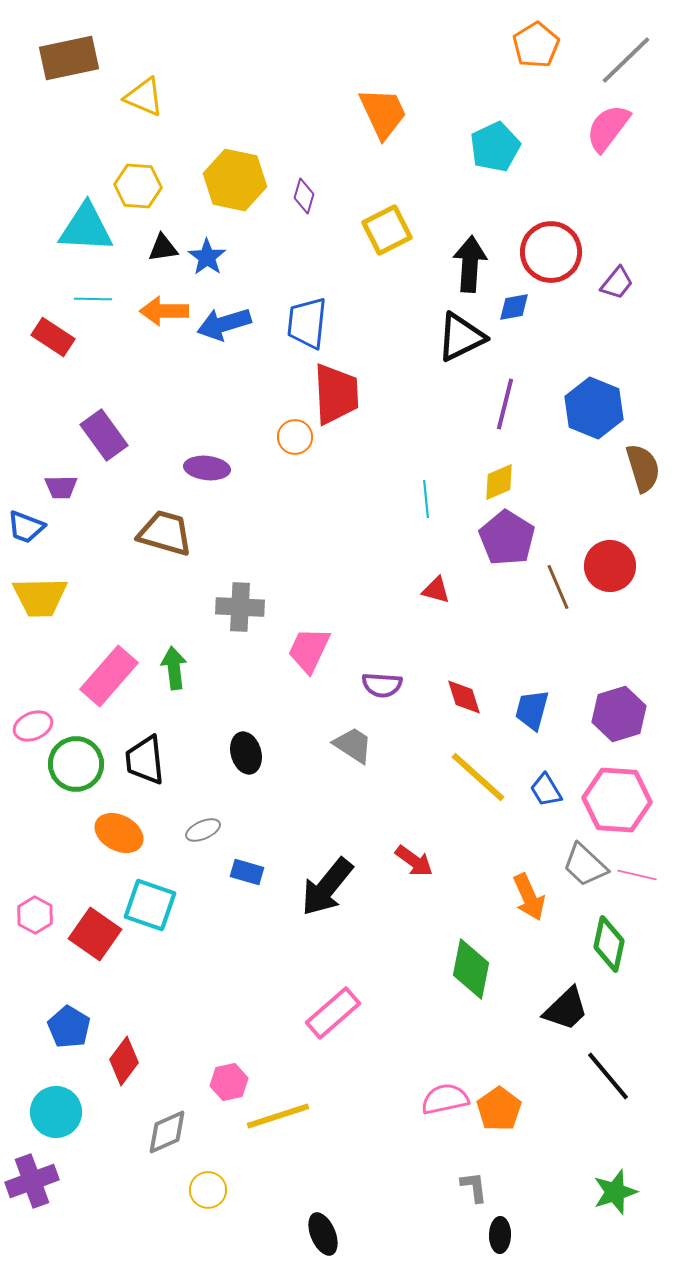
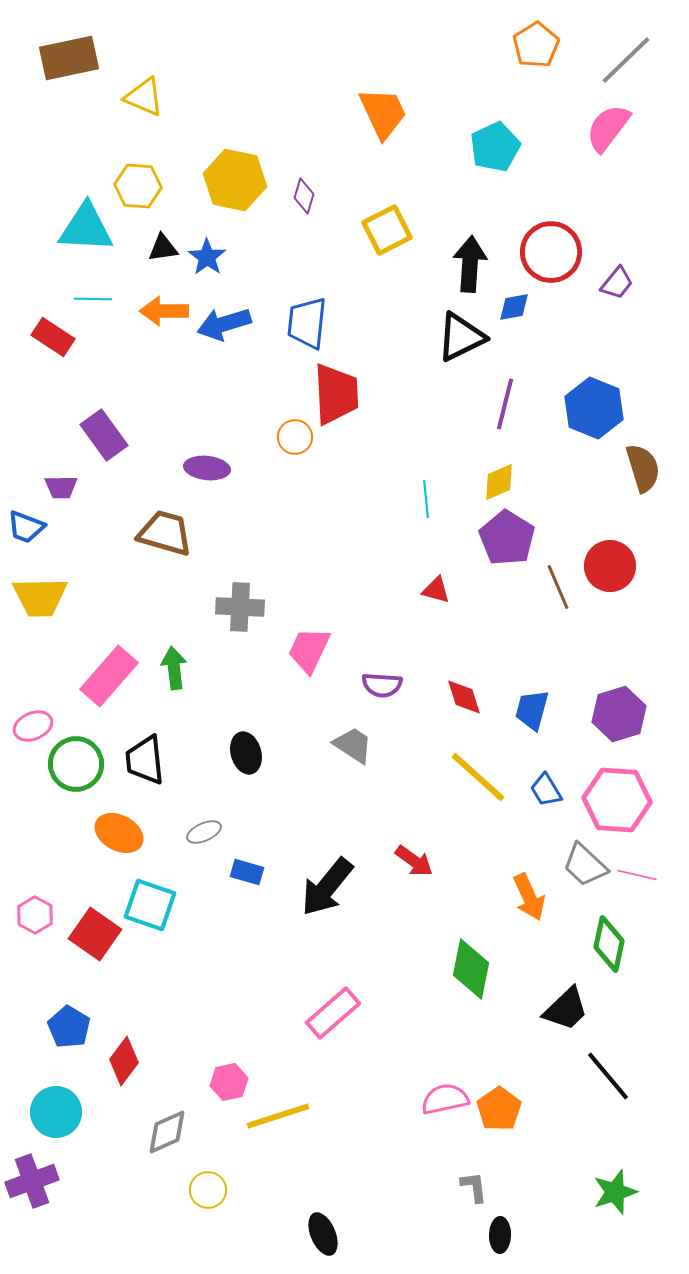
gray ellipse at (203, 830): moved 1 px right, 2 px down
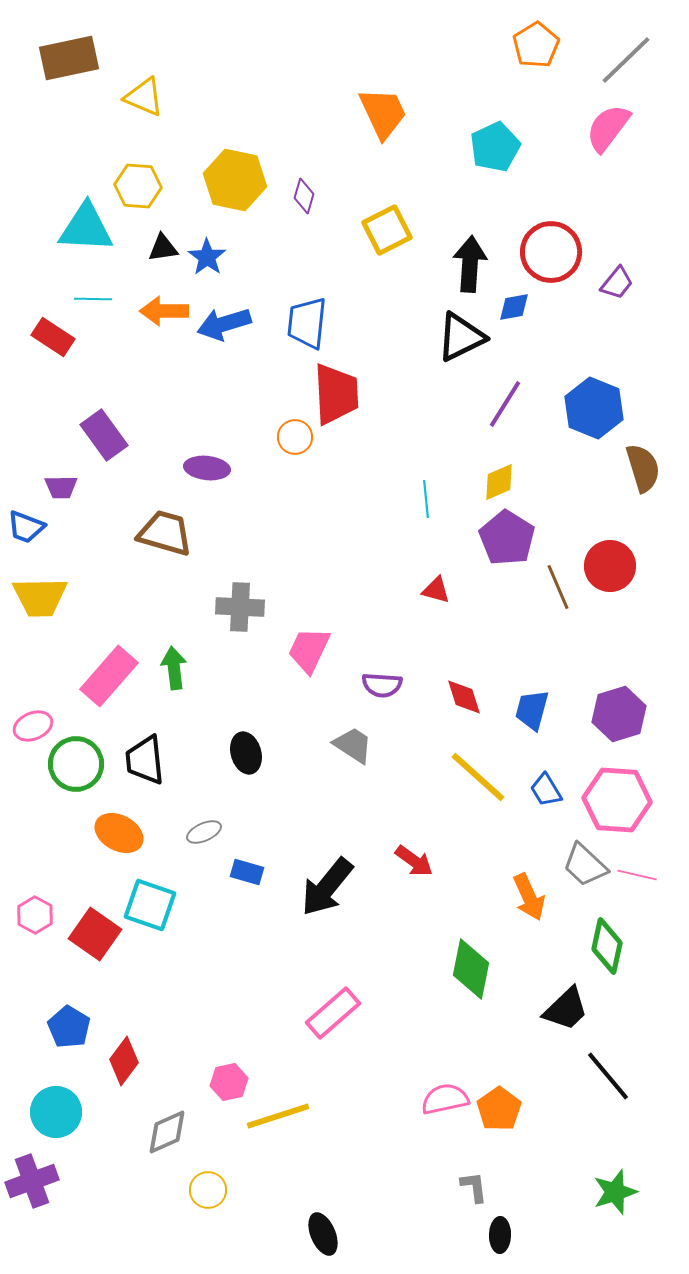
purple line at (505, 404): rotated 18 degrees clockwise
green diamond at (609, 944): moved 2 px left, 2 px down
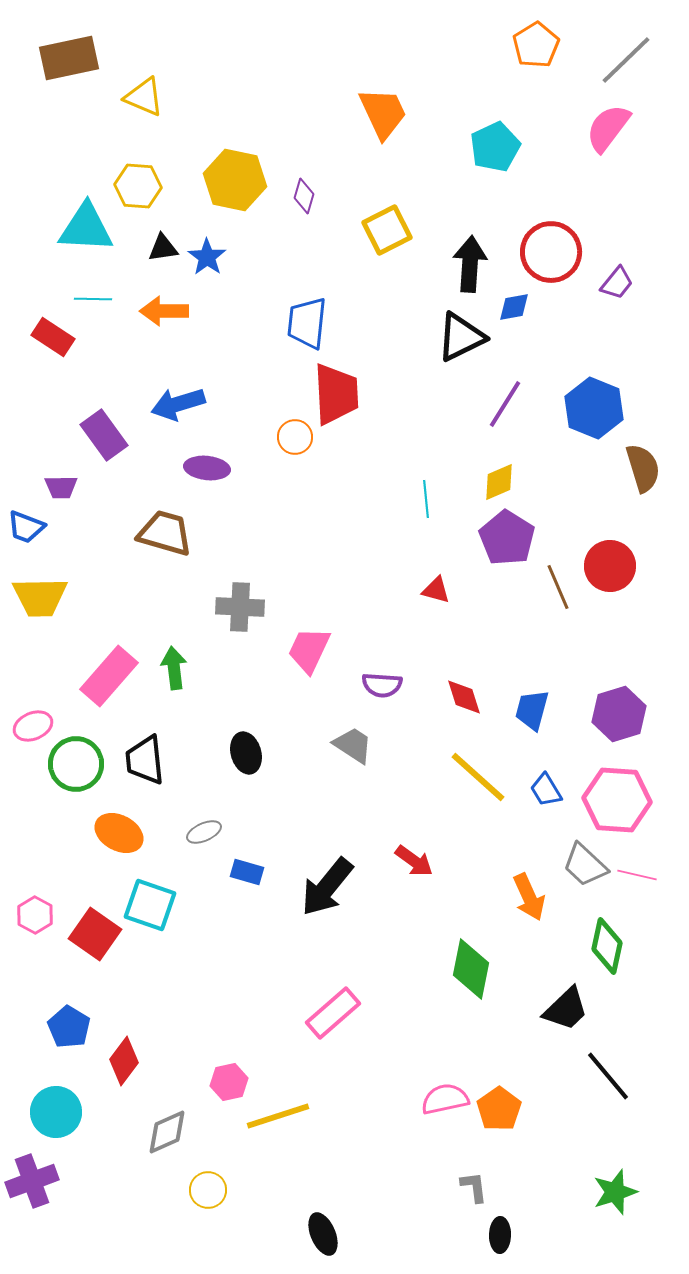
blue arrow at (224, 324): moved 46 px left, 80 px down
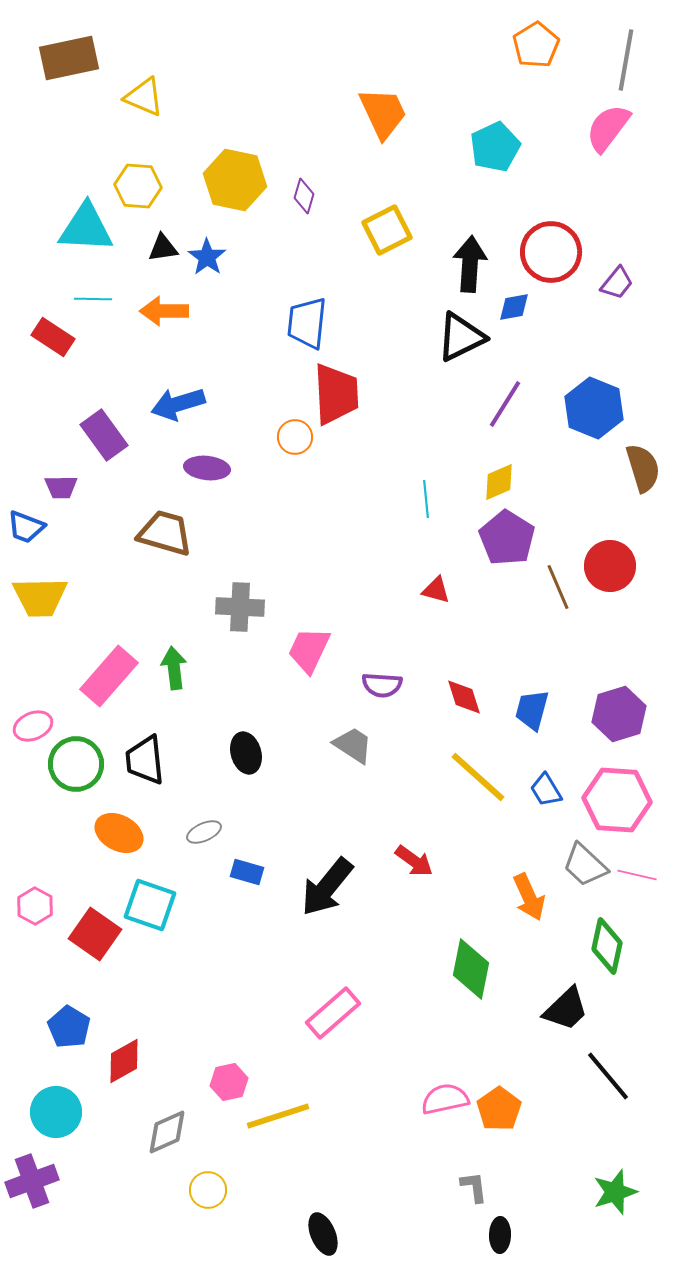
gray line at (626, 60): rotated 36 degrees counterclockwise
pink hexagon at (35, 915): moved 9 px up
red diamond at (124, 1061): rotated 24 degrees clockwise
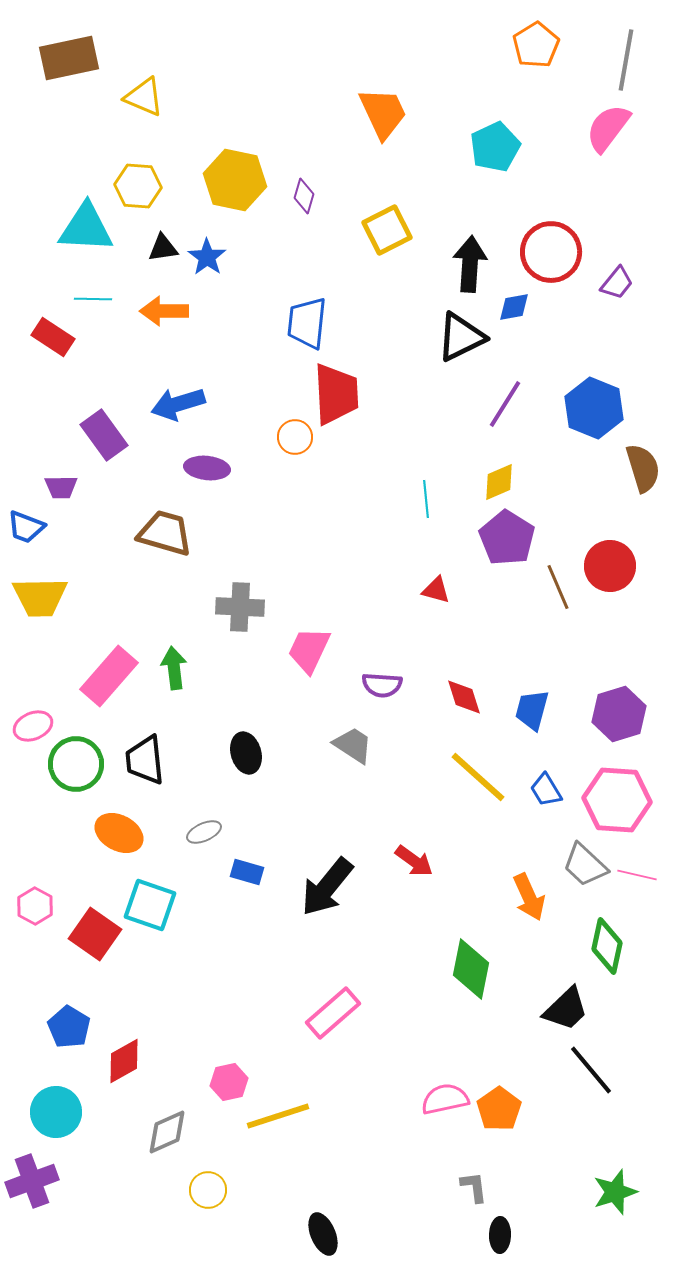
black line at (608, 1076): moved 17 px left, 6 px up
